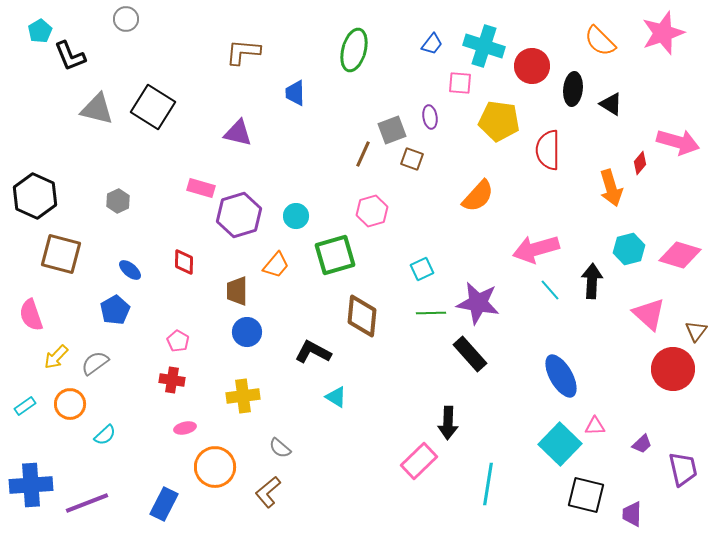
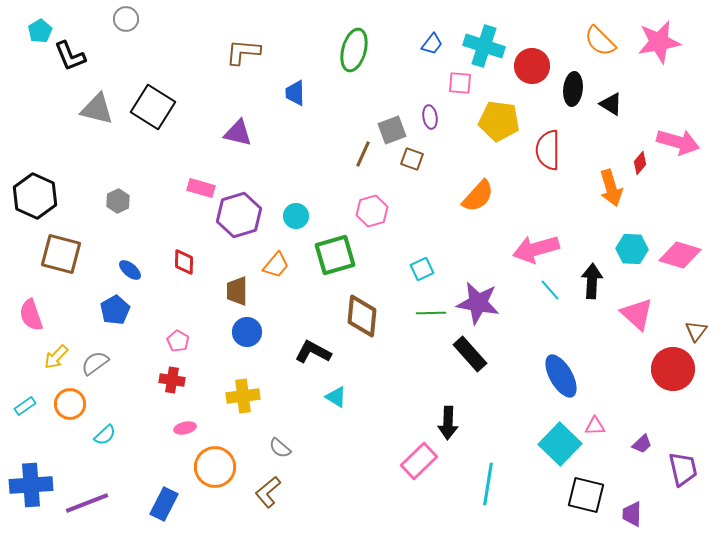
pink star at (663, 33): moved 4 px left, 9 px down; rotated 9 degrees clockwise
cyan hexagon at (629, 249): moved 3 px right; rotated 16 degrees clockwise
pink triangle at (649, 314): moved 12 px left
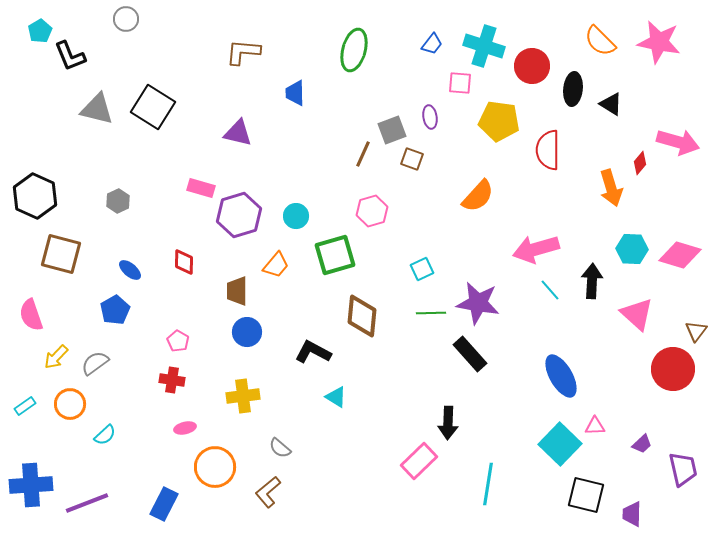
pink star at (659, 42): rotated 21 degrees clockwise
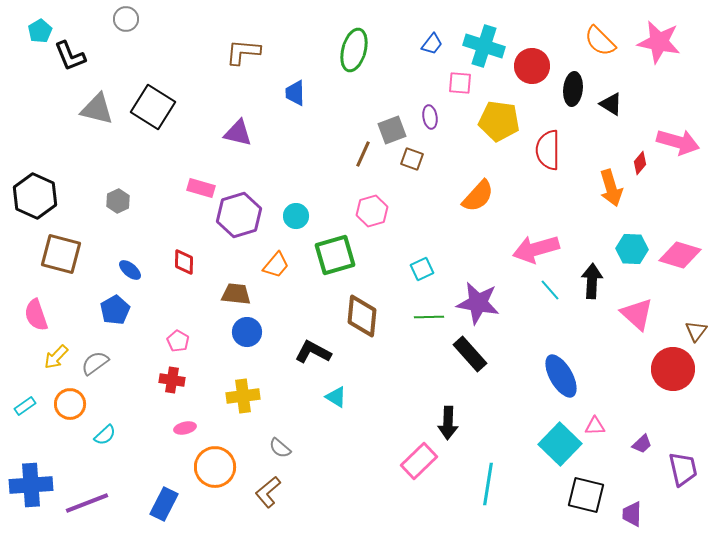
brown trapezoid at (237, 291): moved 1 px left, 3 px down; rotated 96 degrees clockwise
green line at (431, 313): moved 2 px left, 4 px down
pink semicircle at (31, 315): moved 5 px right
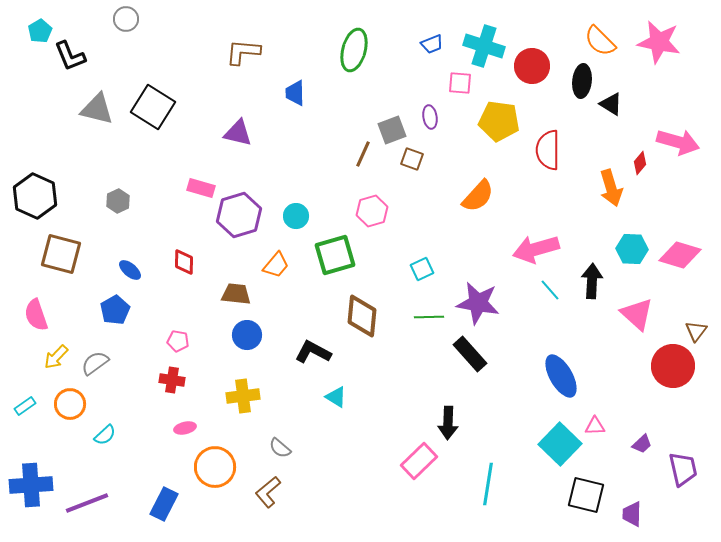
blue trapezoid at (432, 44): rotated 30 degrees clockwise
black ellipse at (573, 89): moved 9 px right, 8 px up
blue circle at (247, 332): moved 3 px down
pink pentagon at (178, 341): rotated 20 degrees counterclockwise
red circle at (673, 369): moved 3 px up
